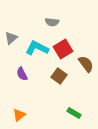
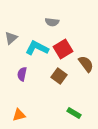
purple semicircle: rotated 40 degrees clockwise
orange triangle: rotated 24 degrees clockwise
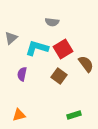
cyan L-shape: rotated 10 degrees counterclockwise
green rectangle: moved 2 px down; rotated 48 degrees counterclockwise
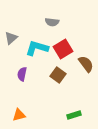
brown square: moved 1 px left, 1 px up
